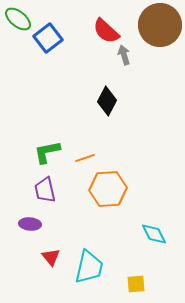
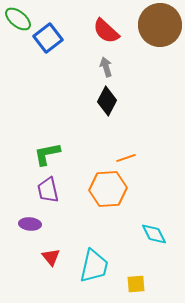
gray arrow: moved 18 px left, 12 px down
green L-shape: moved 2 px down
orange line: moved 41 px right
purple trapezoid: moved 3 px right
cyan trapezoid: moved 5 px right, 1 px up
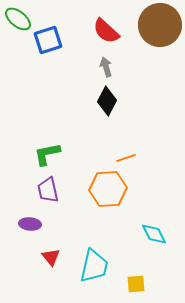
blue square: moved 2 px down; rotated 20 degrees clockwise
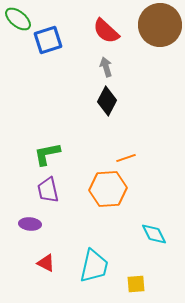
red triangle: moved 5 px left, 6 px down; rotated 24 degrees counterclockwise
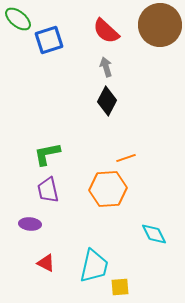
blue square: moved 1 px right
yellow square: moved 16 px left, 3 px down
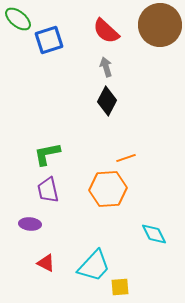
cyan trapezoid: rotated 30 degrees clockwise
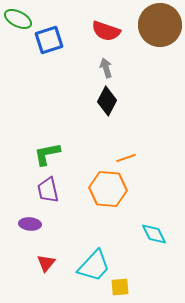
green ellipse: rotated 12 degrees counterclockwise
red semicircle: rotated 24 degrees counterclockwise
gray arrow: moved 1 px down
orange hexagon: rotated 9 degrees clockwise
red triangle: rotated 42 degrees clockwise
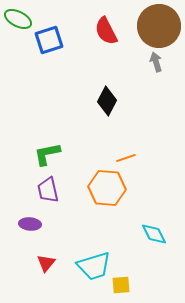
brown circle: moved 1 px left, 1 px down
red semicircle: rotated 44 degrees clockwise
gray arrow: moved 50 px right, 6 px up
orange hexagon: moved 1 px left, 1 px up
cyan trapezoid: rotated 30 degrees clockwise
yellow square: moved 1 px right, 2 px up
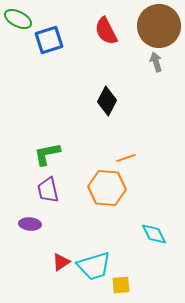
red triangle: moved 15 px right, 1 px up; rotated 18 degrees clockwise
